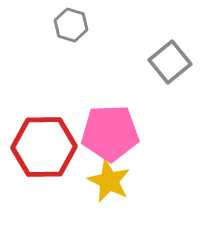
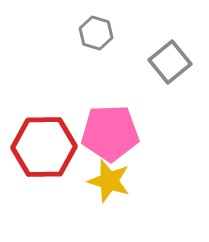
gray hexagon: moved 25 px right, 8 px down
yellow star: rotated 9 degrees counterclockwise
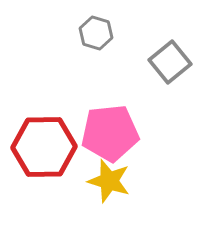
pink pentagon: rotated 4 degrees counterclockwise
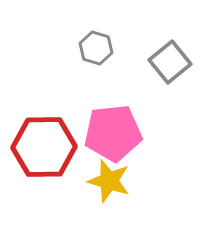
gray hexagon: moved 15 px down
pink pentagon: moved 3 px right
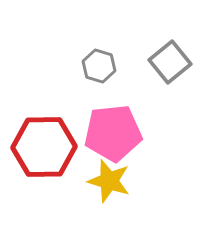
gray hexagon: moved 3 px right, 18 px down
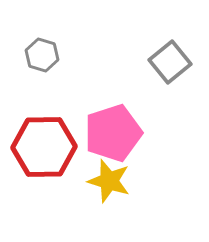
gray hexagon: moved 57 px left, 11 px up
pink pentagon: rotated 12 degrees counterclockwise
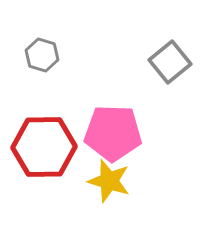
pink pentagon: rotated 20 degrees clockwise
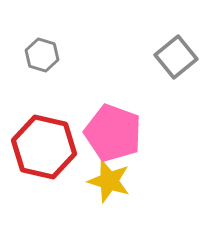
gray square: moved 6 px right, 5 px up
pink pentagon: rotated 18 degrees clockwise
red hexagon: rotated 14 degrees clockwise
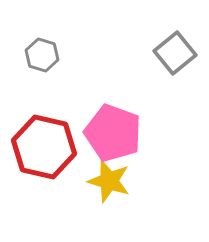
gray square: moved 1 px left, 4 px up
